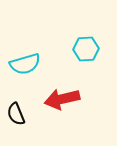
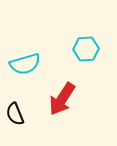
red arrow: rotated 44 degrees counterclockwise
black semicircle: moved 1 px left
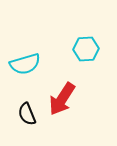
black semicircle: moved 12 px right
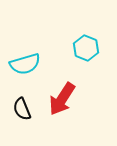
cyan hexagon: moved 1 px up; rotated 25 degrees clockwise
black semicircle: moved 5 px left, 5 px up
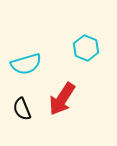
cyan semicircle: moved 1 px right
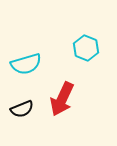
red arrow: rotated 8 degrees counterclockwise
black semicircle: rotated 90 degrees counterclockwise
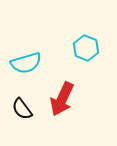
cyan semicircle: moved 1 px up
black semicircle: rotated 75 degrees clockwise
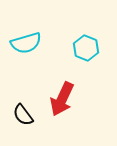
cyan semicircle: moved 20 px up
black semicircle: moved 1 px right, 6 px down
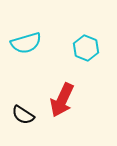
red arrow: moved 1 px down
black semicircle: rotated 20 degrees counterclockwise
